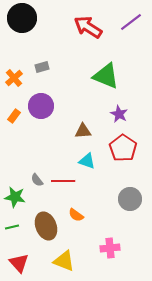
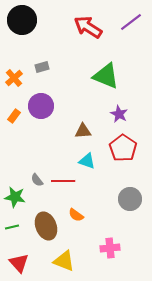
black circle: moved 2 px down
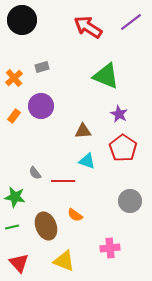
gray semicircle: moved 2 px left, 7 px up
gray circle: moved 2 px down
orange semicircle: moved 1 px left
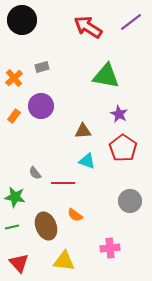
green triangle: rotated 12 degrees counterclockwise
red line: moved 2 px down
yellow triangle: rotated 15 degrees counterclockwise
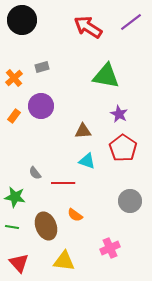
green line: rotated 24 degrees clockwise
pink cross: rotated 18 degrees counterclockwise
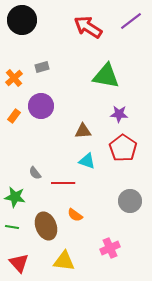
purple line: moved 1 px up
purple star: rotated 24 degrees counterclockwise
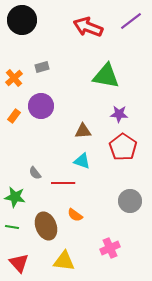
red arrow: rotated 12 degrees counterclockwise
red pentagon: moved 1 px up
cyan triangle: moved 5 px left
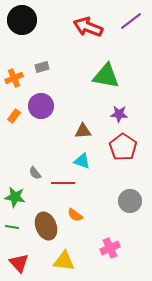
orange cross: rotated 18 degrees clockwise
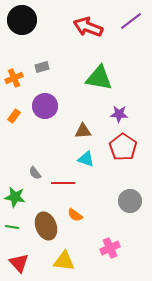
green triangle: moved 7 px left, 2 px down
purple circle: moved 4 px right
cyan triangle: moved 4 px right, 2 px up
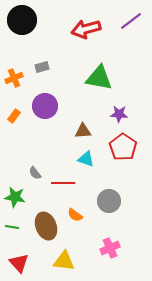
red arrow: moved 2 px left, 2 px down; rotated 36 degrees counterclockwise
gray circle: moved 21 px left
